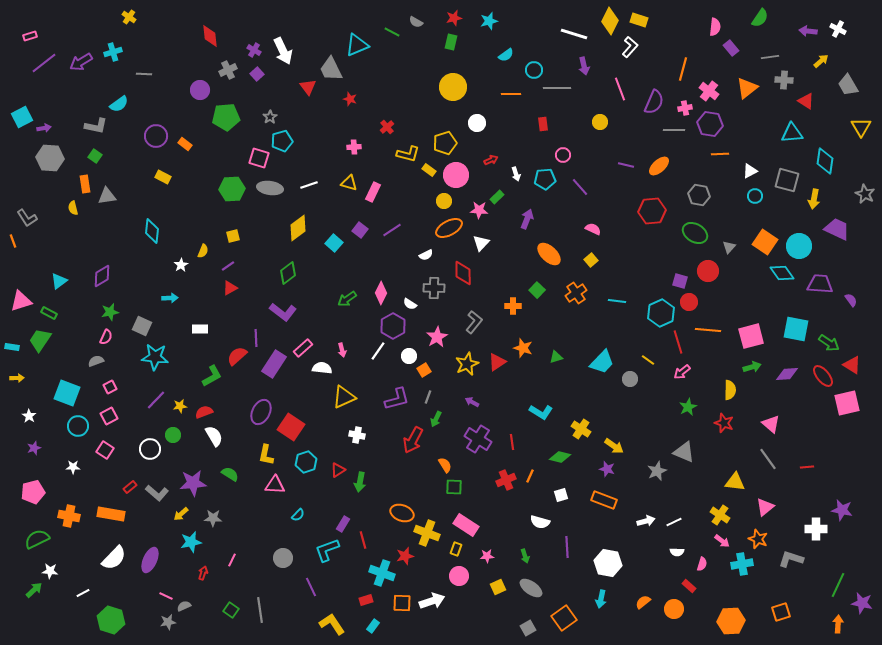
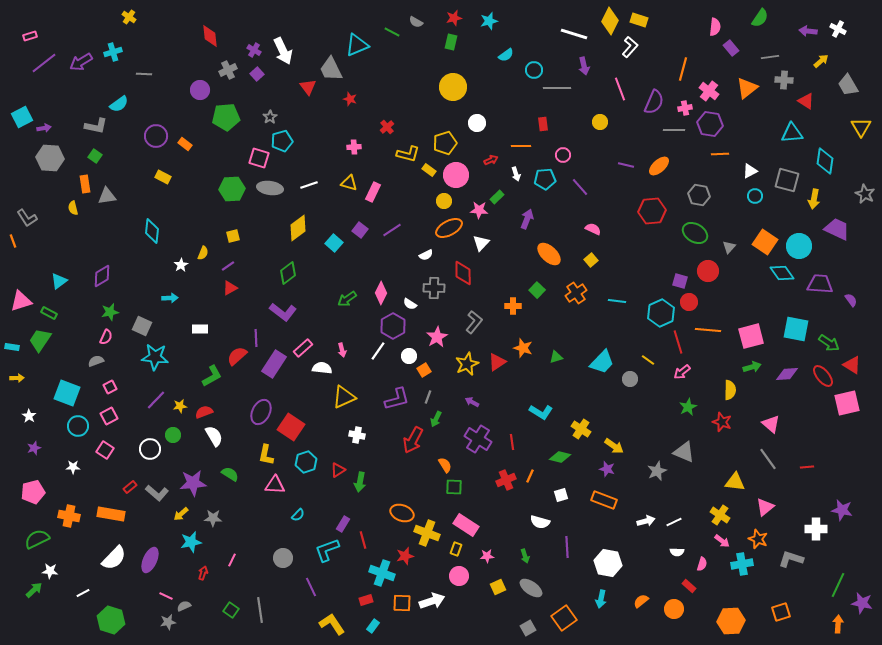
orange line at (511, 94): moved 10 px right, 52 px down
yellow semicircle at (203, 251): moved 2 px down
red star at (724, 423): moved 2 px left, 1 px up
orange semicircle at (643, 602): moved 2 px left, 1 px up
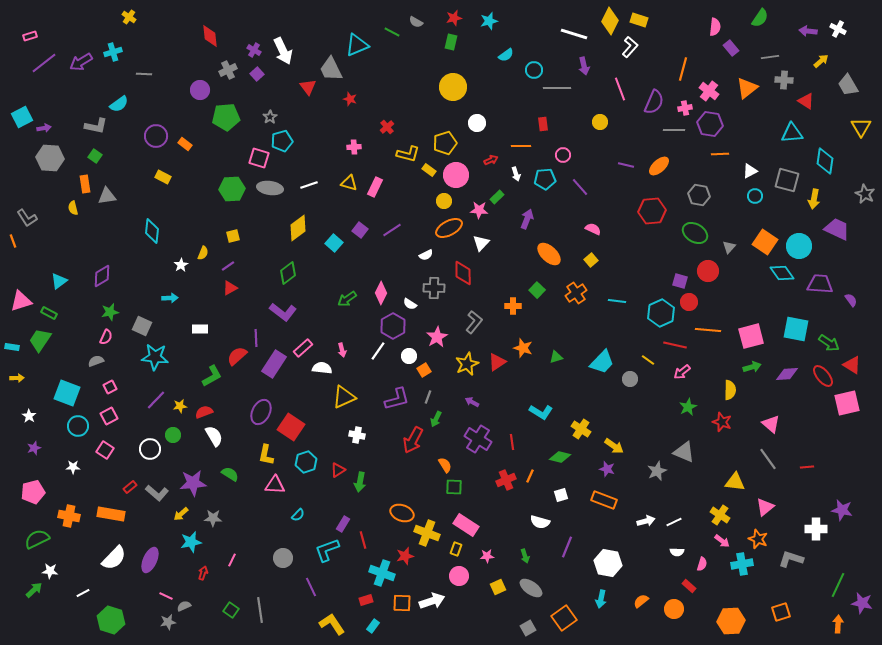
pink rectangle at (373, 192): moved 2 px right, 5 px up
red line at (678, 342): moved 3 px left, 3 px down; rotated 60 degrees counterclockwise
purple line at (567, 547): rotated 25 degrees clockwise
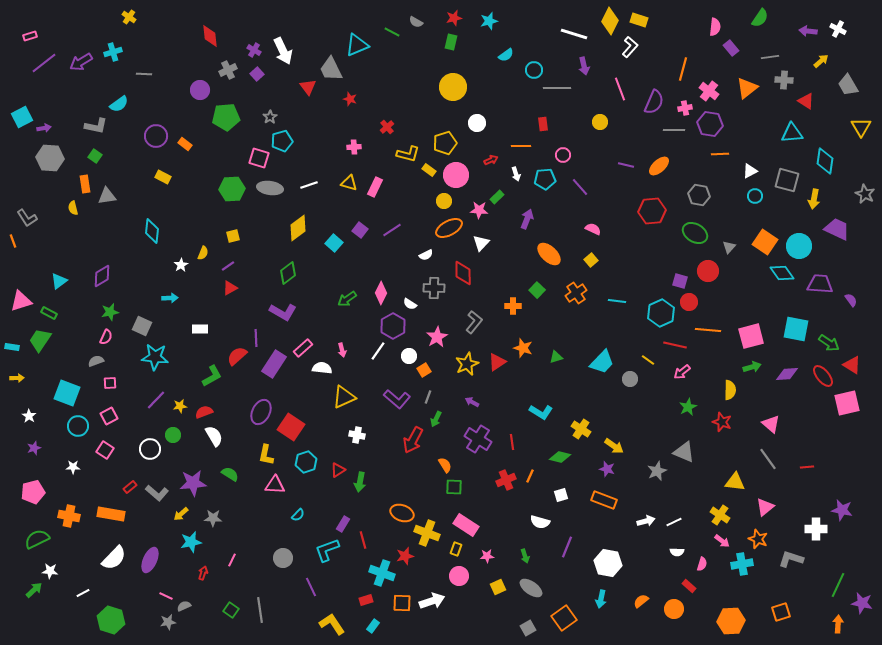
purple L-shape at (283, 312): rotated 8 degrees counterclockwise
pink square at (110, 387): moved 4 px up; rotated 24 degrees clockwise
purple L-shape at (397, 399): rotated 56 degrees clockwise
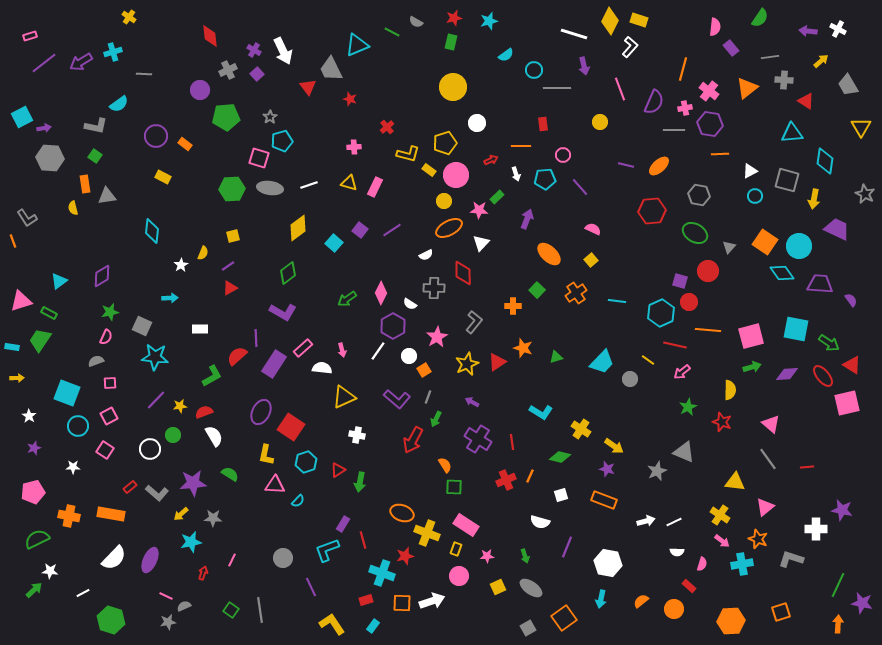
cyan semicircle at (298, 515): moved 14 px up
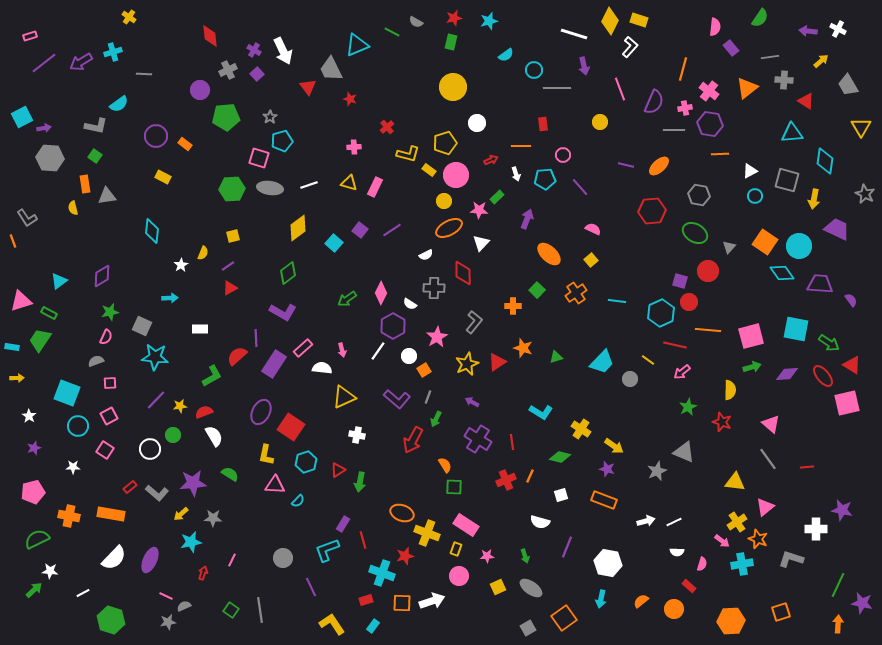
yellow cross at (720, 515): moved 17 px right, 7 px down; rotated 24 degrees clockwise
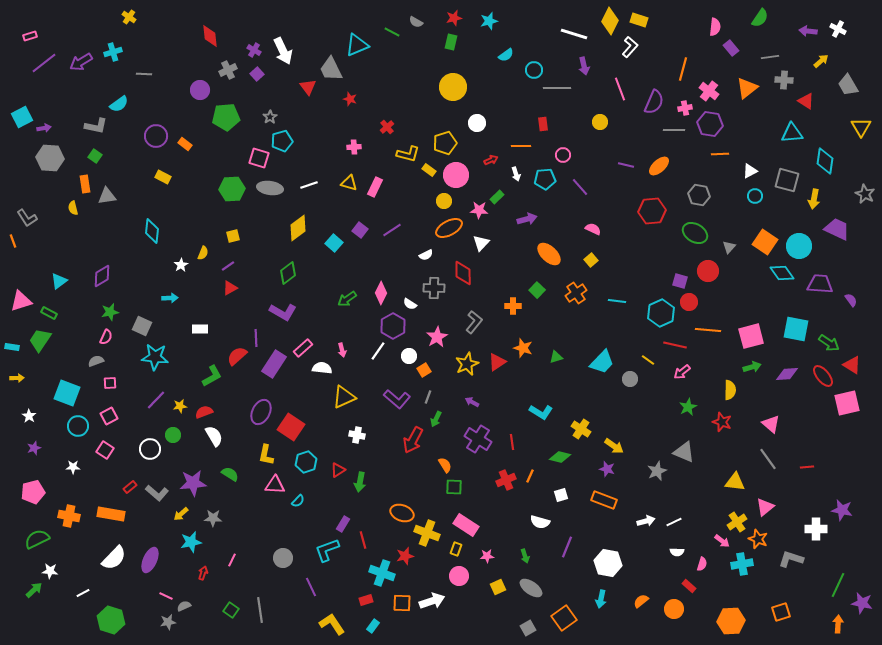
purple arrow at (527, 219): rotated 54 degrees clockwise
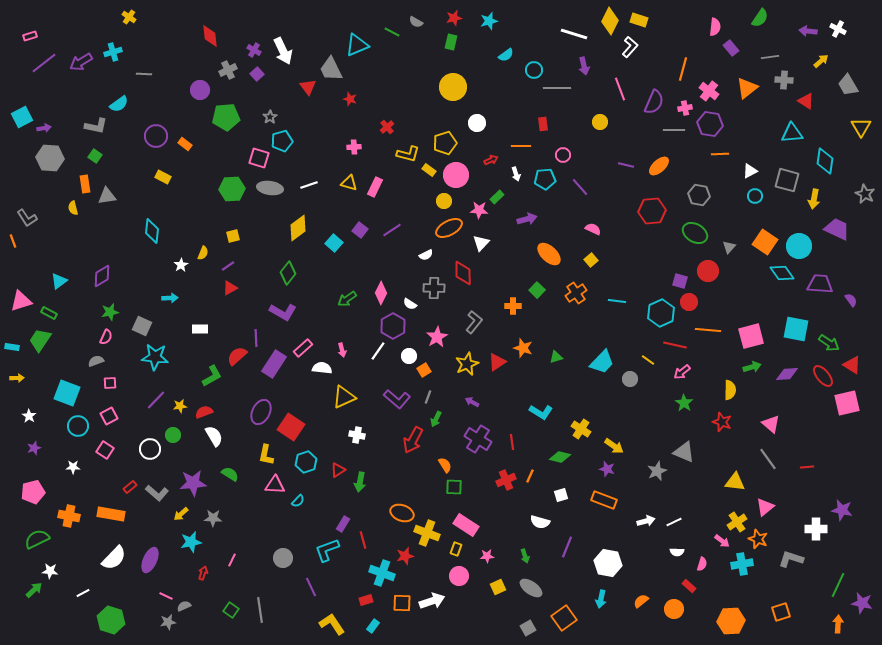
green diamond at (288, 273): rotated 15 degrees counterclockwise
green star at (688, 407): moved 4 px left, 4 px up; rotated 12 degrees counterclockwise
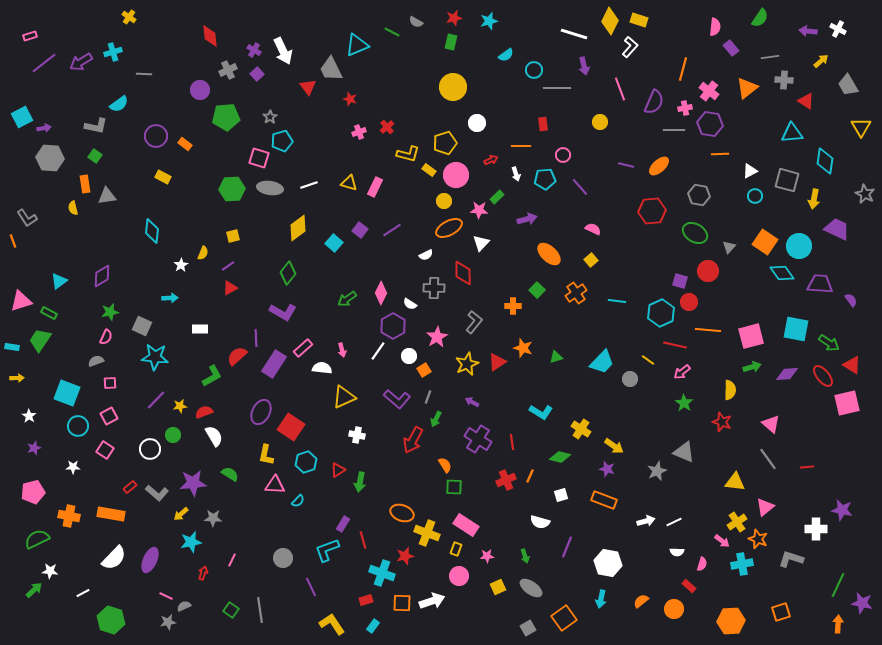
pink cross at (354, 147): moved 5 px right, 15 px up; rotated 16 degrees counterclockwise
